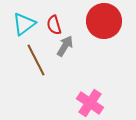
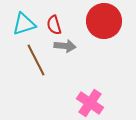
cyan triangle: rotated 20 degrees clockwise
gray arrow: rotated 65 degrees clockwise
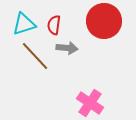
red semicircle: rotated 24 degrees clockwise
gray arrow: moved 2 px right, 2 px down
brown line: moved 1 px left, 4 px up; rotated 16 degrees counterclockwise
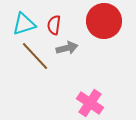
gray arrow: rotated 20 degrees counterclockwise
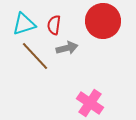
red circle: moved 1 px left
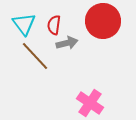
cyan triangle: rotated 50 degrees counterclockwise
gray arrow: moved 5 px up
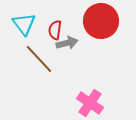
red circle: moved 2 px left
red semicircle: moved 1 px right, 5 px down
brown line: moved 4 px right, 3 px down
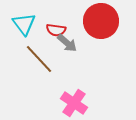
red semicircle: moved 1 px right; rotated 90 degrees counterclockwise
gray arrow: rotated 55 degrees clockwise
pink cross: moved 16 px left
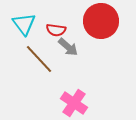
gray arrow: moved 1 px right, 4 px down
